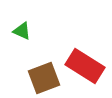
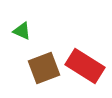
brown square: moved 10 px up
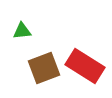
green triangle: rotated 30 degrees counterclockwise
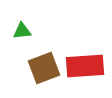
red rectangle: rotated 36 degrees counterclockwise
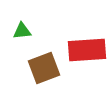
red rectangle: moved 2 px right, 16 px up
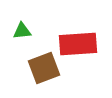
red rectangle: moved 9 px left, 6 px up
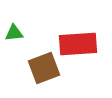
green triangle: moved 8 px left, 2 px down
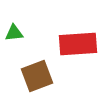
brown square: moved 7 px left, 8 px down
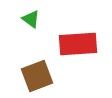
green triangle: moved 17 px right, 14 px up; rotated 42 degrees clockwise
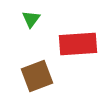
green triangle: rotated 30 degrees clockwise
